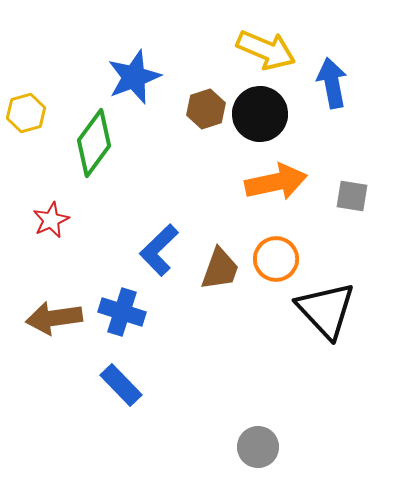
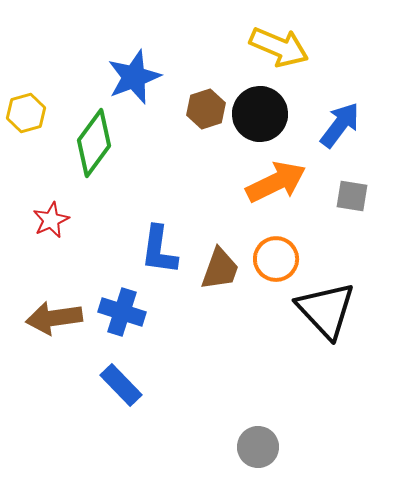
yellow arrow: moved 13 px right, 3 px up
blue arrow: moved 8 px right, 42 px down; rotated 48 degrees clockwise
orange arrow: rotated 14 degrees counterclockwise
blue L-shape: rotated 38 degrees counterclockwise
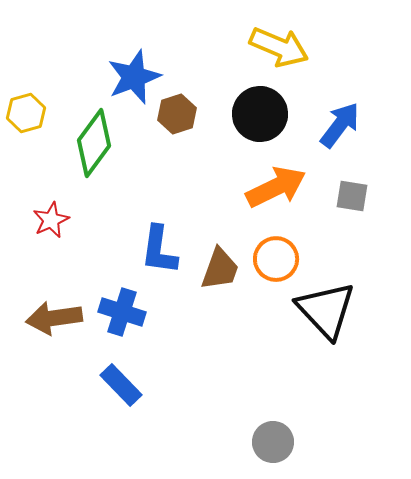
brown hexagon: moved 29 px left, 5 px down
orange arrow: moved 5 px down
gray circle: moved 15 px right, 5 px up
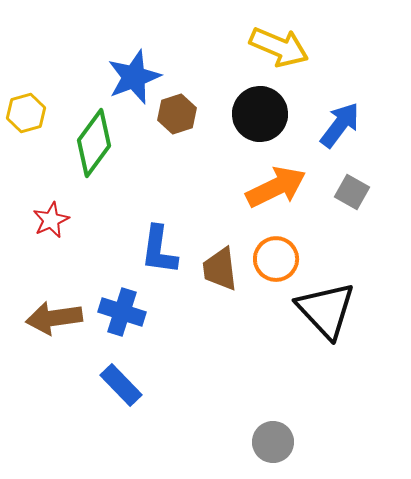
gray square: moved 4 px up; rotated 20 degrees clockwise
brown trapezoid: rotated 153 degrees clockwise
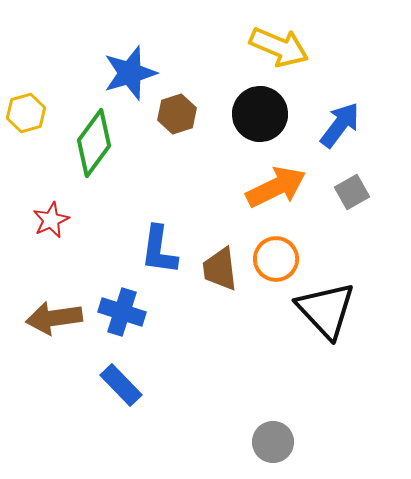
blue star: moved 4 px left, 4 px up; rotated 4 degrees clockwise
gray square: rotated 32 degrees clockwise
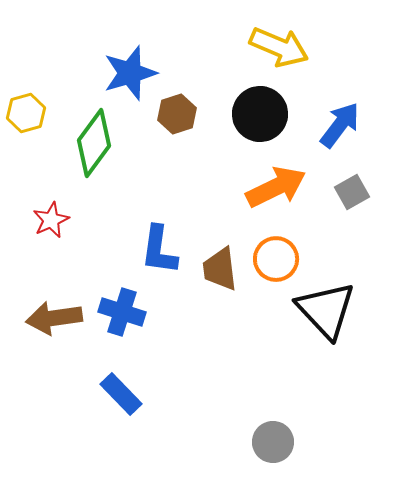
blue rectangle: moved 9 px down
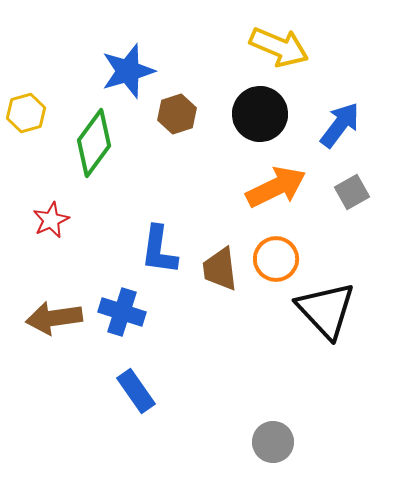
blue star: moved 2 px left, 2 px up
blue rectangle: moved 15 px right, 3 px up; rotated 9 degrees clockwise
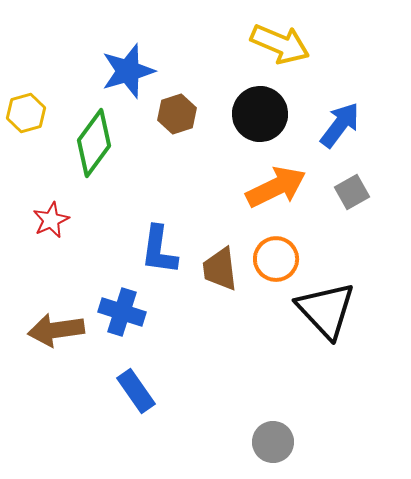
yellow arrow: moved 1 px right, 3 px up
brown arrow: moved 2 px right, 12 px down
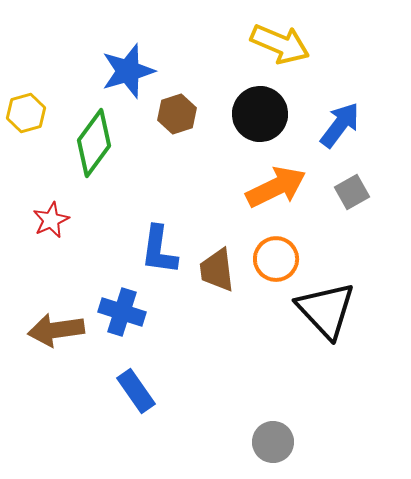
brown trapezoid: moved 3 px left, 1 px down
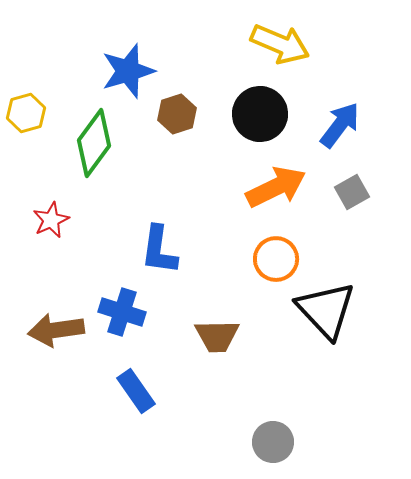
brown trapezoid: moved 66 px down; rotated 84 degrees counterclockwise
